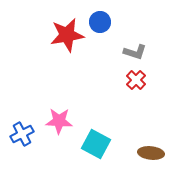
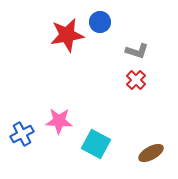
gray L-shape: moved 2 px right, 1 px up
brown ellipse: rotated 35 degrees counterclockwise
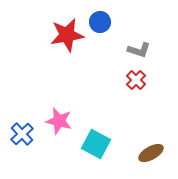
gray L-shape: moved 2 px right, 1 px up
pink star: rotated 12 degrees clockwise
blue cross: rotated 15 degrees counterclockwise
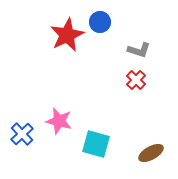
red star: rotated 16 degrees counterclockwise
cyan square: rotated 12 degrees counterclockwise
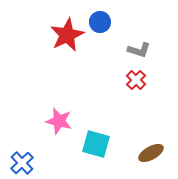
blue cross: moved 29 px down
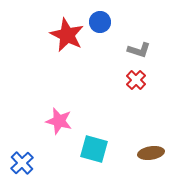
red star: rotated 20 degrees counterclockwise
cyan square: moved 2 px left, 5 px down
brown ellipse: rotated 20 degrees clockwise
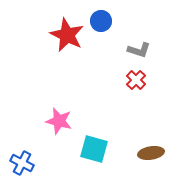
blue circle: moved 1 px right, 1 px up
blue cross: rotated 20 degrees counterclockwise
